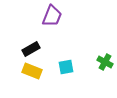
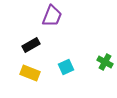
black rectangle: moved 4 px up
cyan square: rotated 14 degrees counterclockwise
yellow rectangle: moved 2 px left, 2 px down
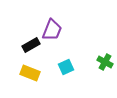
purple trapezoid: moved 14 px down
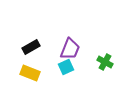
purple trapezoid: moved 18 px right, 19 px down
black rectangle: moved 2 px down
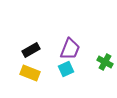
black rectangle: moved 3 px down
cyan square: moved 2 px down
